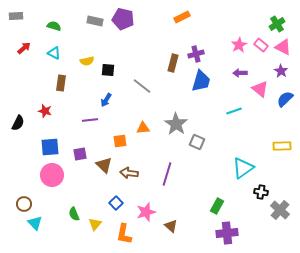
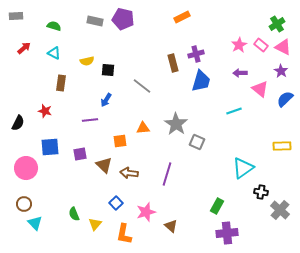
brown rectangle at (173, 63): rotated 30 degrees counterclockwise
pink circle at (52, 175): moved 26 px left, 7 px up
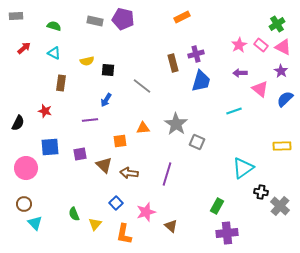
gray cross at (280, 210): moved 4 px up
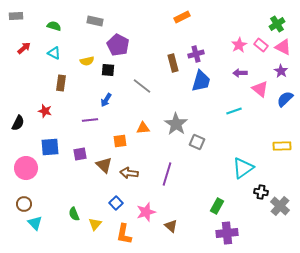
purple pentagon at (123, 19): moved 5 px left, 26 px down; rotated 15 degrees clockwise
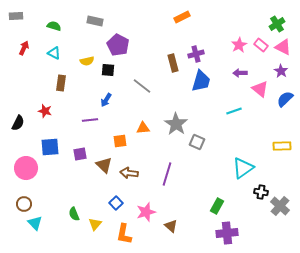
red arrow at (24, 48): rotated 24 degrees counterclockwise
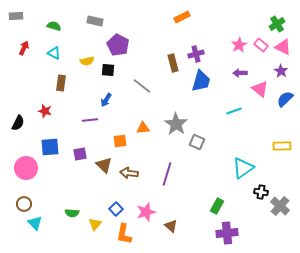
blue square at (116, 203): moved 6 px down
green semicircle at (74, 214): moved 2 px left, 1 px up; rotated 64 degrees counterclockwise
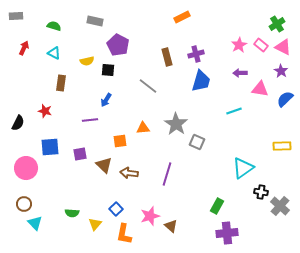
brown rectangle at (173, 63): moved 6 px left, 6 px up
gray line at (142, 86): moved 6 px right
pink triangle at (260, 89): rotated 30 degrees counterclockwise
pink star at (146, 212): moved 4 px right, 4 px down
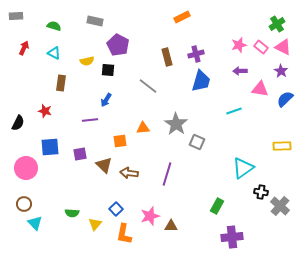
pink star at (239, 45): rotated 14 degrees clockwise
pink rectangle at (261, 45): moved 2 px down
purple arrow at (240, 73): moved 2 px up
brown triangle at (171, 226): rotated 40 degrees counterclockwise
purple cross at (227, 233): moved 5 px right, 4 px down
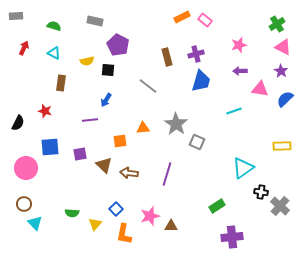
pink rectangle at (261, 47): moved 56 px left, 27 px up
green rectangle at (217, 206): rotated 28 degrees clockwise
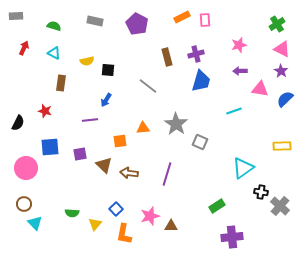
pink rectangle at (205, 20): rotated 48 degrees clockwise
purple pentagon at (118, 45): moved 19 px right, 21 px up
pink triangle at (283, 47): moved 1 px left, 2 px down
gray square at (197, 142): moved 3 px right
